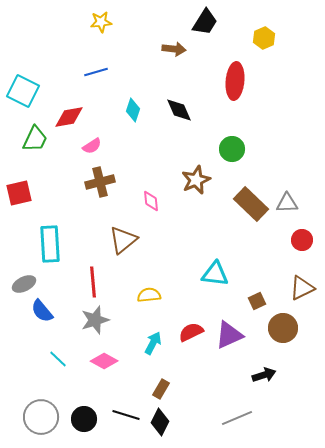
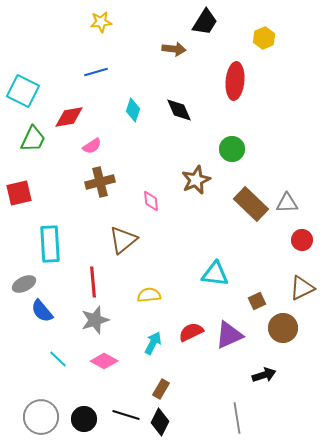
green trapezoid at (35, 139): moved 2 px left
gray line at (237, 418): rotated 76 degrees counterclockwise
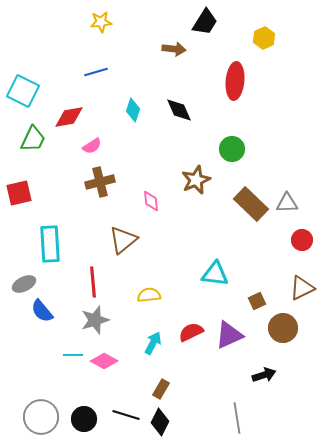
cyan line at (58, 359): moved 15 px right, 4 px up; rotated 42 degrees counterclockwise
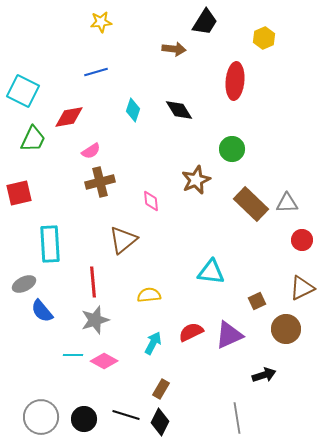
black diamond at (179, 110): rotated 8 degrees counterclockwise
pink semicircle at (92, 146): moved 1 px left, 5 px down
cyan triangle at (215, 274): moved 4 px left, 2 px up
brown circle at (283, 328): moved 3 px right, 1 px down
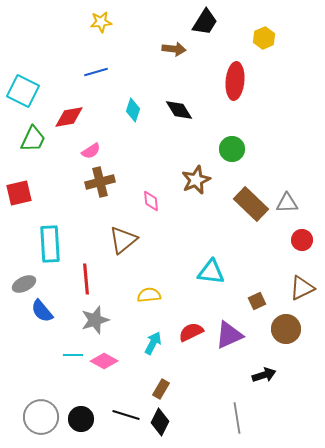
red line at (93, 282): moved 7 px left, 3 px up
black circle at (84, 419): moved 3 px left
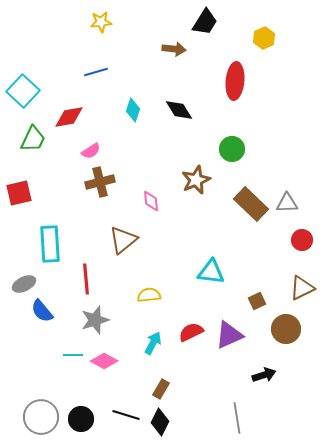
cyan square at (23, 91): rotated 16 degrees clockwise
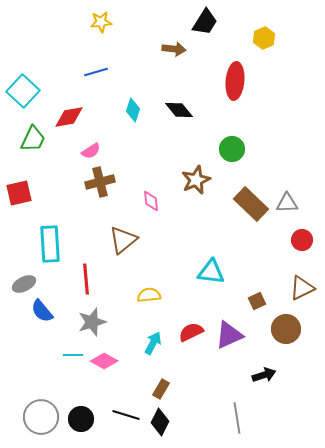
black diamond at (179, 110): rotated 8 degrees counterclockwise
gray star at (95, 320): moved 3 px left, 2 px down
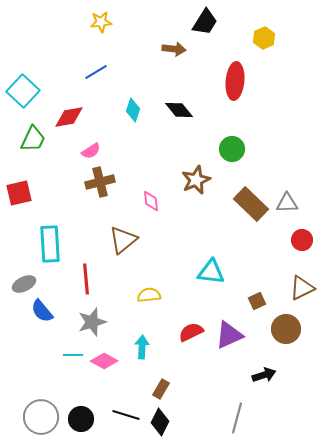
blue line at (96, 72): rotated 15 degrees counterclockwise
cyan arrow at (153, 343): moved 11 px left, 4 px down; rotated 25 degrees counterclockwise
gray line at (237, 418): rotated 24 degrees clockwise
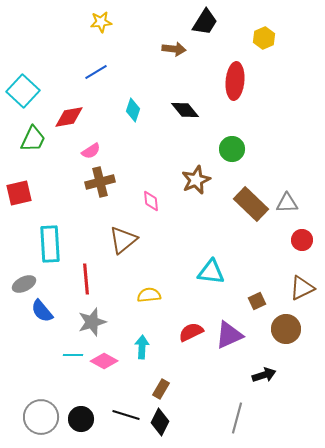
black diamond at (179, 110): moved 6 px right
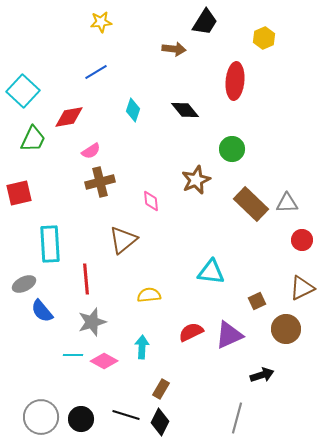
black arrow at (264, 375): moved 2 px left
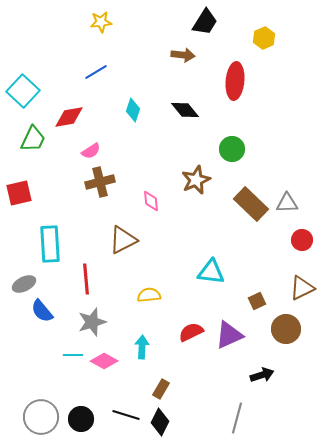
brown arrow at (174, 49): moved 9 px right, 6 px down
brown triangle at (123, 240): rotated 12 degrees clockwise
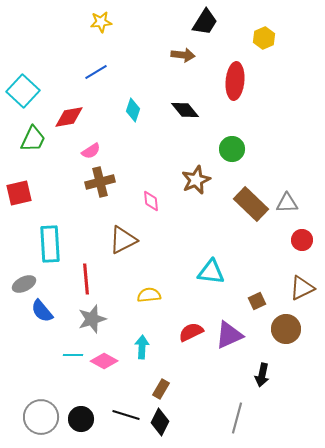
gray star at (92, 322): moved 3 px up
black arrow at (262, 375): rotated 120 degrees clockwise
